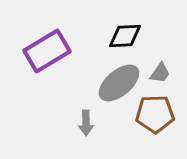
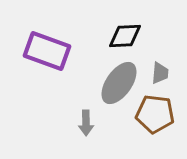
purple rectangle: rotated 51 degrees clockwise
gray trapezoid: rotated 30 degrees counterclockwise
gray ellipse: rotated 15 degrees counterclockwise
brown pentagon: rotated 9 degrees clockwise
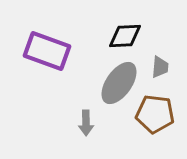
gray trapezoid: moved 6 px up
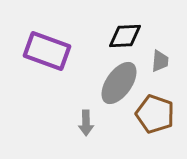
gray trapezoid: moved 6 px up
brown pentagon: rotated 12 degrees clockwise
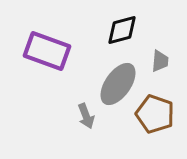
black diamond: moved 3 px left, 6 px up; rotated 12 degrees counterclockwise
gray ellipse: moved 1 px left, 1 px down
gray arrow: moved 7 px up; rotated 20 degrees counterclockwise
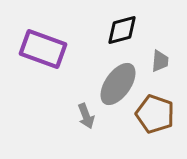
purple rectangle: moved 4 px left, 2 px up
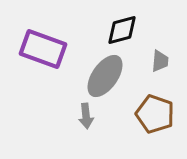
gray ellipse: moved 13 px left, 8 px up
gray arrow: rotated 15 degrees clockwise
